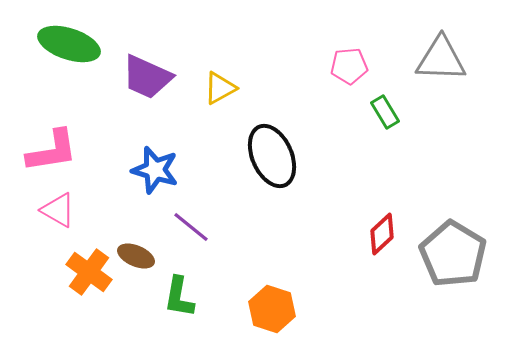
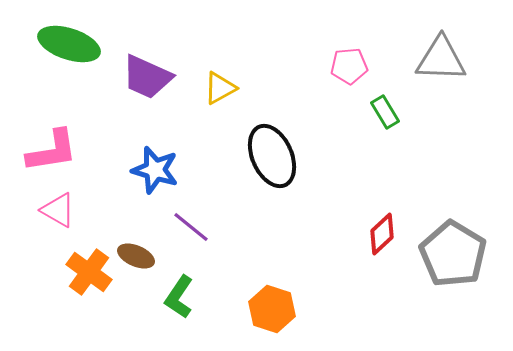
green L-shape: rotated 24 degrees clockwise
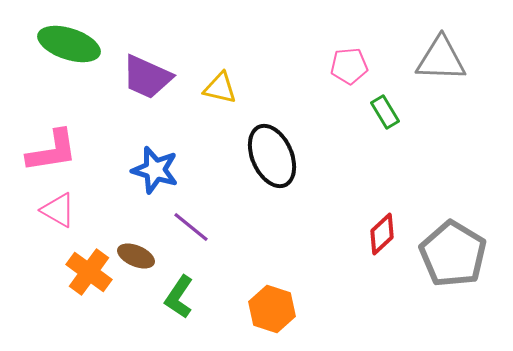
yellow triangle: rotated 42 degrees clockwise
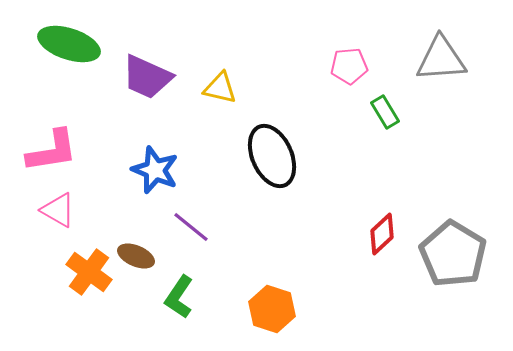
gray triangle: rotated 6 degrees counterclockwise
blue star: rotated 6 degrees clockwise
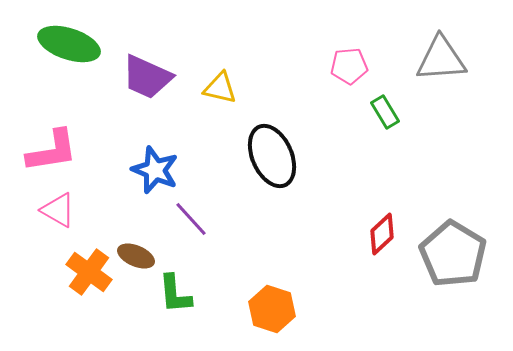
purple line: moved 8 px up; rotated 9 degrees clockwise
green L-shape: moved 4 px left, 3 px up; rotated 39 degrees counterclockwise
